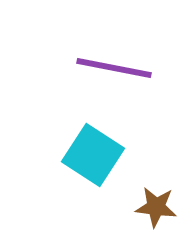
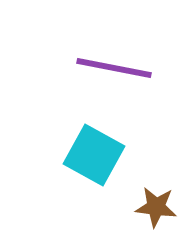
cyan square: moved 1 px right; rotated 4 degrees counterclockwise
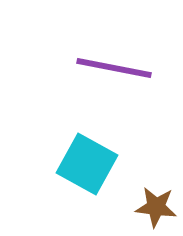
cyan square: moved 7 px left, 9 px down
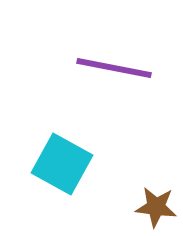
cyan square: moved 25 px left
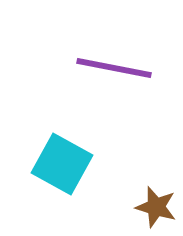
brown star: rotated 9 degrees clockwise
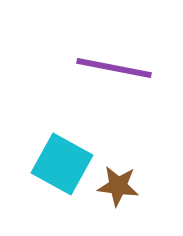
brown star: moved 38 px left, 21 px up; rotated 9 degrees counterclockwise
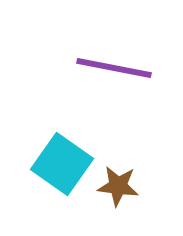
cyan square: rotated 6 degrees clockwise
